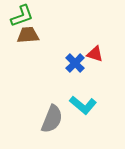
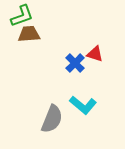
brown trapezoid: moved 1 px right, 1 px up
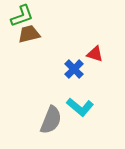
brown trapezoid: rotated 10 degrees counterclockwise
blue cross: moved 1 px left, 6 px down
cyan L-shape: moved 3 px left, 2 px down
gray semicircle: moved 1 px left, 1 px down
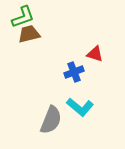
green L-shape: moved 1 px right, 1 px down
blue cross: moved 3 px down; rotated 24 degrees clockwise
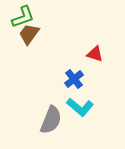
brown trapezoid: rotated 40 degrees counterclockwise
blue cross: moved 7 px down; rotated 18 degrees counterclockwise
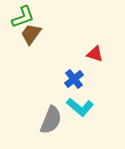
brown trapezoid: moved 2 px right
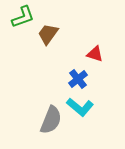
brown trapezoid: moved 17 px right
blue cross: moved 4 px right
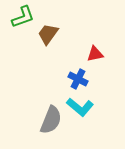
red triangle: rotated 30 degrees counterclockwise
blue cross: rotated 24 degrees counterclockwise
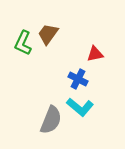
green L-shape: moved 26 px down; rotated 135 degrees clockwise
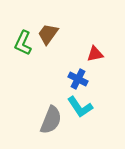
cyan L-shape: rotated 16 degrees clockwise
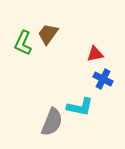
blue cross: moved 25 px right
cyan L-shape: rotated 44 degrees counterclockwise
gray semicircle: moved 1 px right, 2 px down
